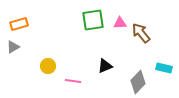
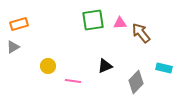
gray diamond: moved 2 px left
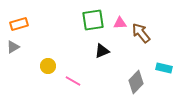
black triangle: moved 3 px left, 15 px up
pink line: rotated 21 degrees clockwise
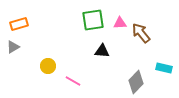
black triangle: rotated 28 degrees clockwise
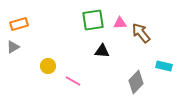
cyan rectangle: moved 2 px up
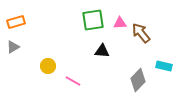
orange rectangle: moved 3 px left, 2 px up
gray diamond: moved 2 px right, 2 px up
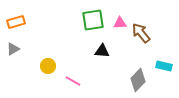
gray triangle: moved 2 px down
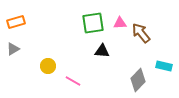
green square: moved 3 px down
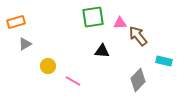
green square: moved 6 px up
brown arrow: moved 3 px left, 3 px down
gray triangle: moved 12 px right, 5 px up
cyan rectangle: moved 5 px up
